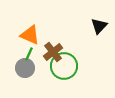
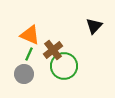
black triangle: moved 5 px left
brown cross: moved 2 px up
gray circle: moved 1 px left, 6 px down
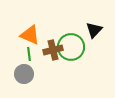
black triangle: moved 4 px down
brown cross: rotated 24 degrees clockwise
green line: rotated 32 degrees counterclockwise
green circle: moved 7 px right, 19 px up
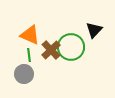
brown cross: moved 2 px left; rotated 30 degrees counterclockwise
green line: moved 1 px down
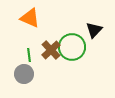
orange triangle: moved 17 px up
green circle: moved 1 px right
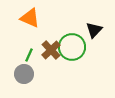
green line: rotated 32 degrees clockwise
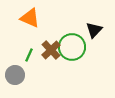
gray circle: moved 9 px left, 1 px down
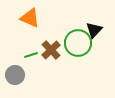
green circle: moved 6 px right, 4 px up
green line: moved 2 px right; rotated 48 degrees clockwise
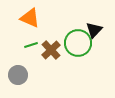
green line: moved 10 px up
gray circle: moved 3 px right
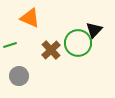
green line: moved 21 px left
gray circle: moved 1 px right, 1 px down
